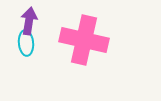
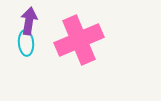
pink cross: moved 5 px left; rotated 36 degrees counterclockwise
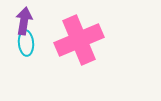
purple arrow: moved 5 px left
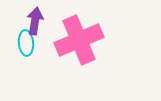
purple arrow: moved 11 px right
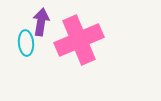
purple arrow: moved 6 px right, 1 px down
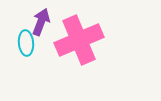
purple arrow: rotated 12 degrees clockwise
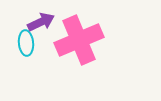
purple arrow: rotated 44 degrees clockwise
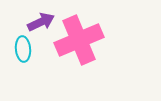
cyan ellipse: moved 3 px left, 6 px down
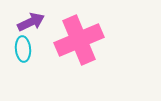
purple arrow: moved 10 px left
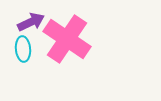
pink cross: moved 12 px left, 1 px up; rotated 33 degrees counterclockwise
